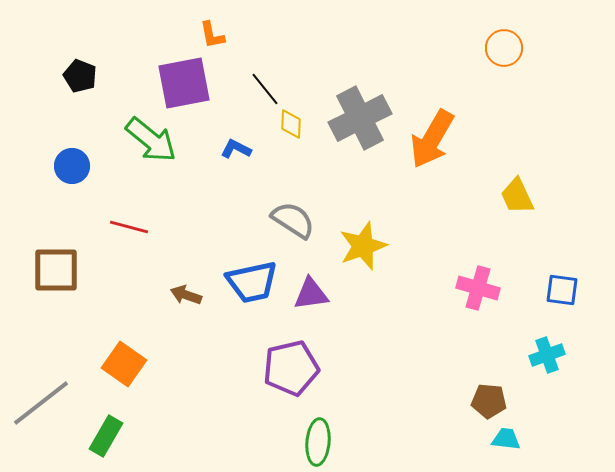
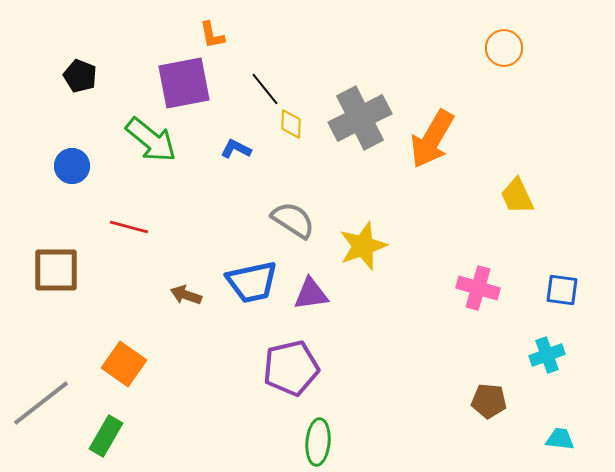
cyan trapezoid: moved 54 px right
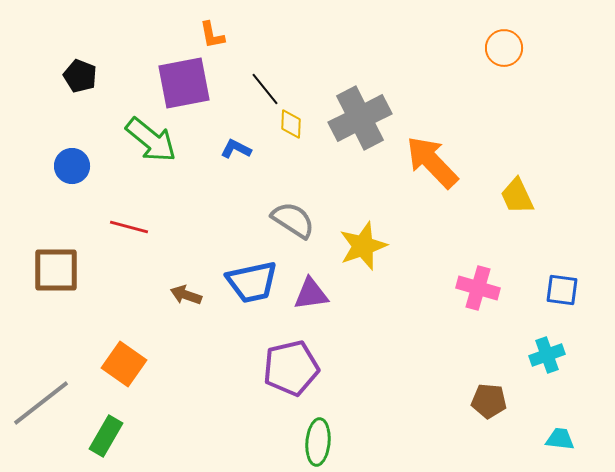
orange arrow: moved 23 px down; rotated 106 degrees clockwise
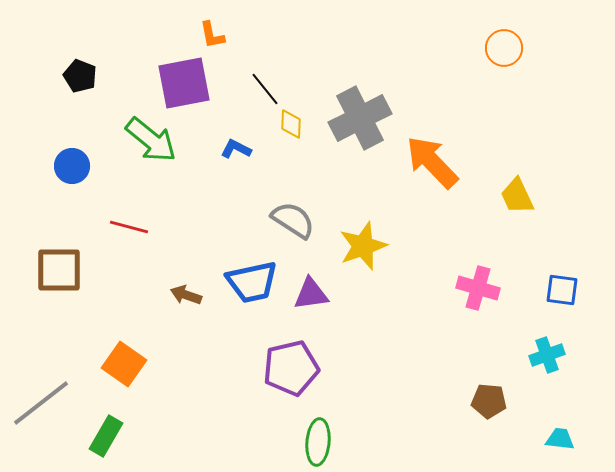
brown square: moved 3 px right
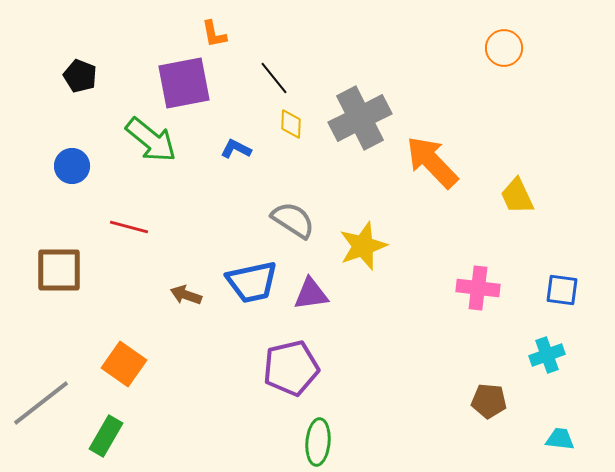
orange L-shape: moved 2 px right, 1 px up
black line: moved 9 px right, 11 px up
pink cross: rotated 9 degrees counterclockwise
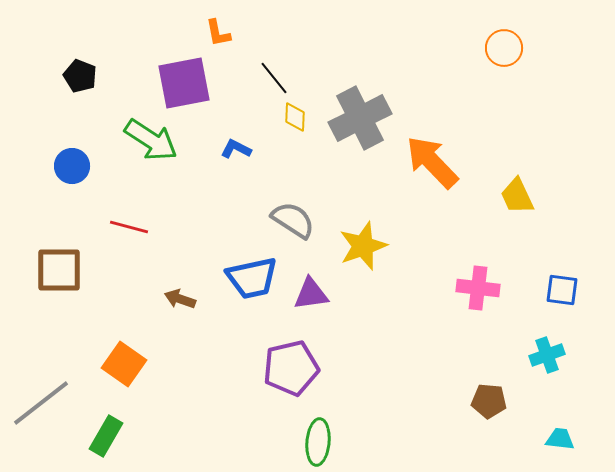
orange L-shape: moved 4 px right, 1 px up
yellow diamond: moved 4 px right, 7 px up
green arrow: rotated 6 degrees counterclockwise
blue trapezoid: moved 4 px up
brown arrow: moved 6 px left, 4 px down
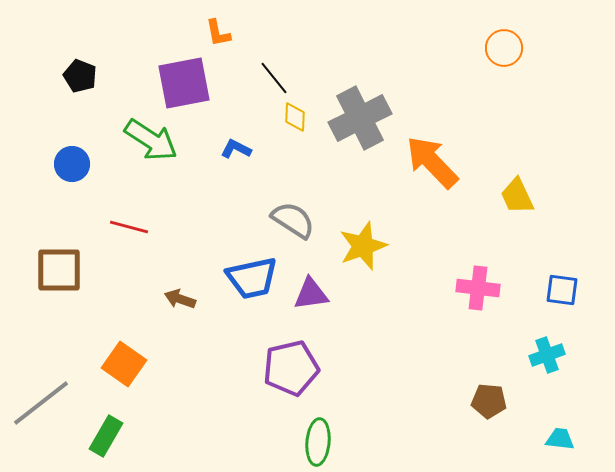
blue circle: moved 2 px up
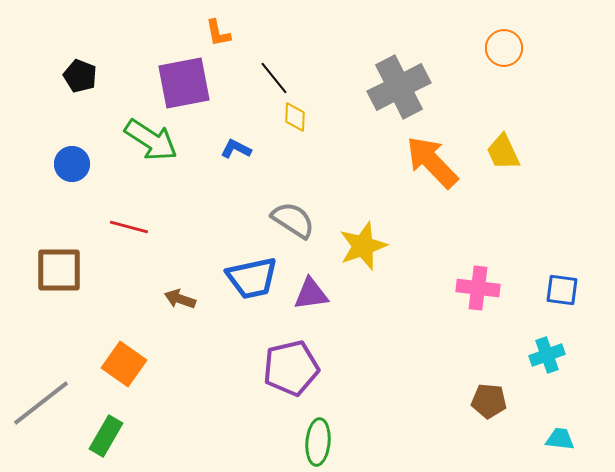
gray cross: moved 39 px right, 31 px up
yellow trapezoid: moved 14 px left, 44 px up
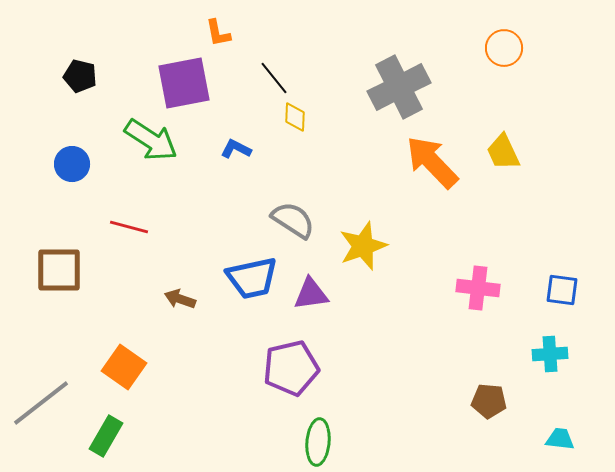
black pentagon: rotated 8 degrees counterclockwise
cyan cross: moved 3 px right, 1 px up; rotated 16 degrees clockwise
orange square: moved 3 px down
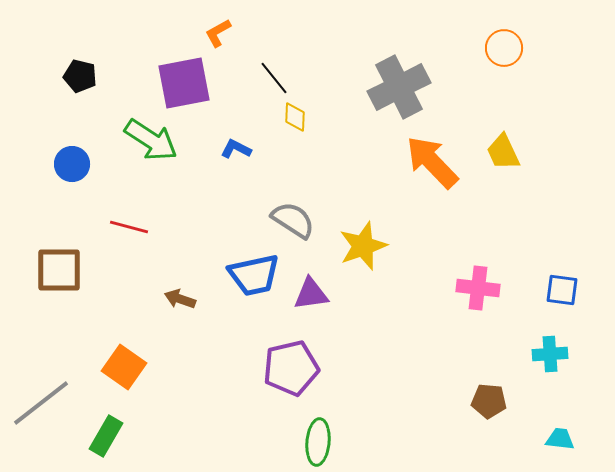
orange L-shape: rotated 72 degrees clockwise
blue trapezoid: moved 2 px right, 3 px up
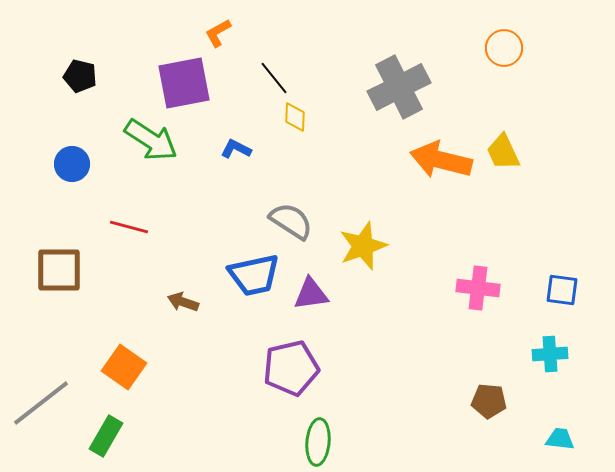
orange arrow: moved 9 px right, 2 px up; rotated 32 degrees counterclockwise
gray semicircle: moved 2 px left, 1 px down
brown arrow: moved 3 px right, 3 px down
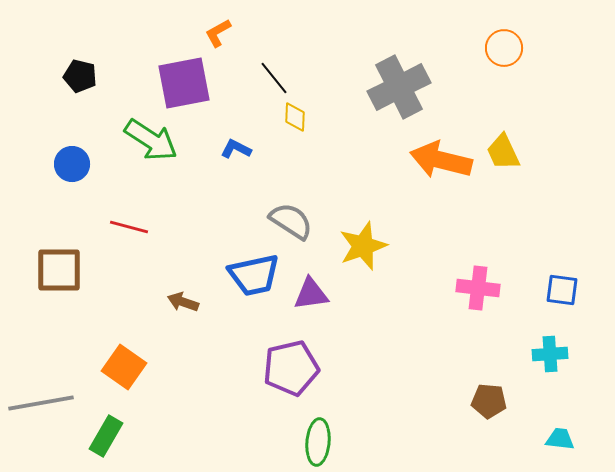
gray line: rotated 28 degrees clockwise
